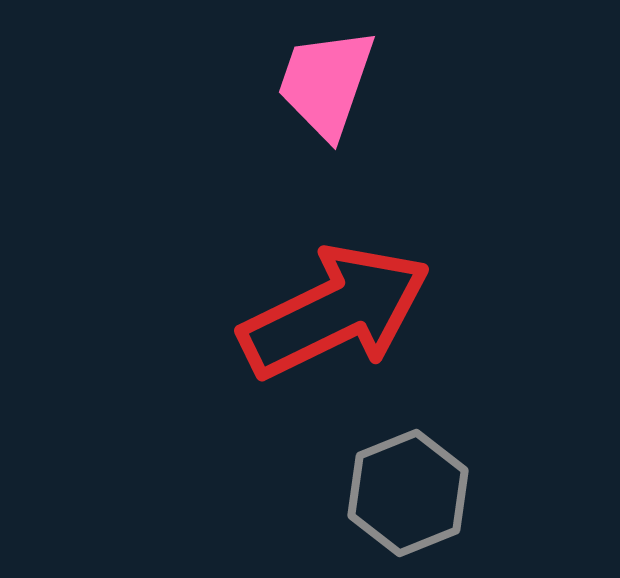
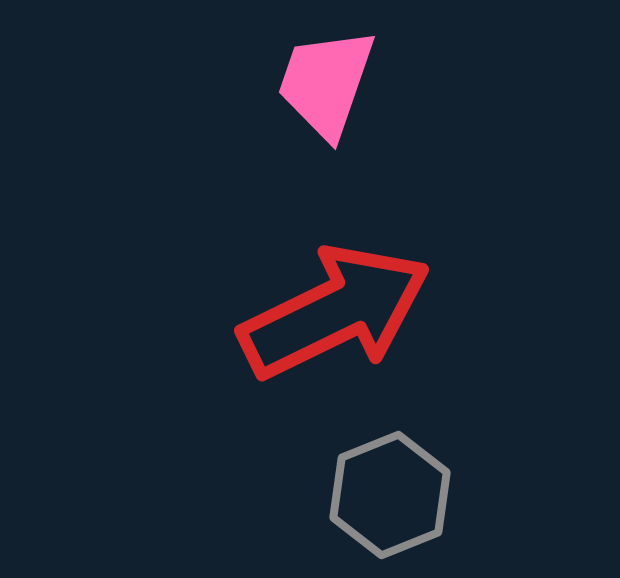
gray hexagon: moved 18 px left, 2 px down
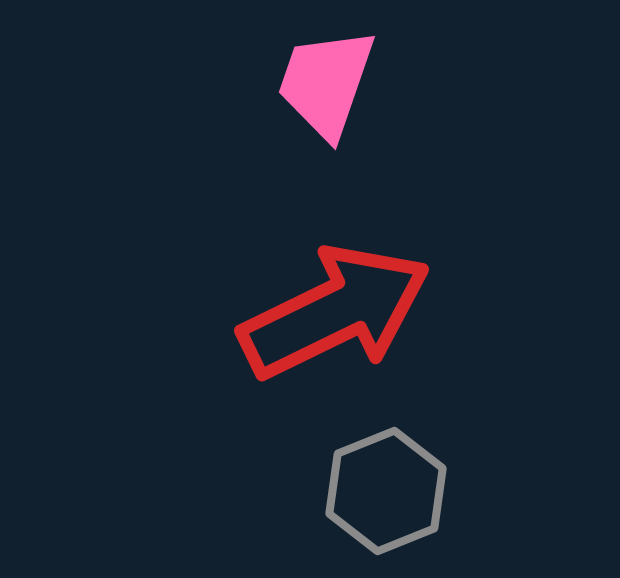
gray hexagon: moved 4 px left, 4 px up
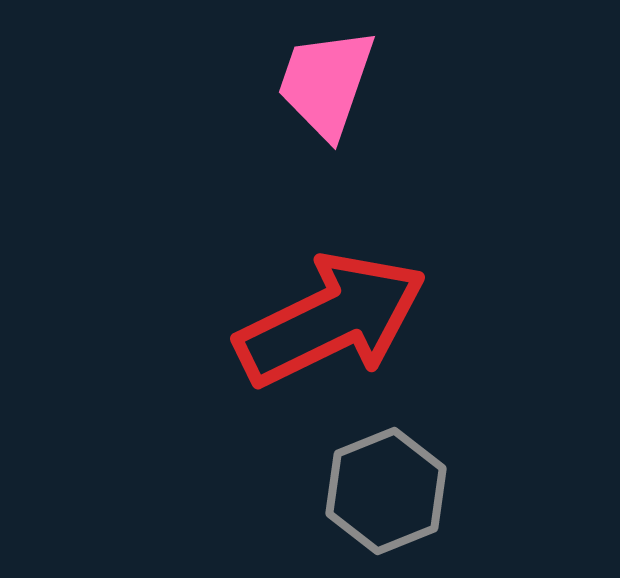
red arrow: moved 4 px left, 8 px down
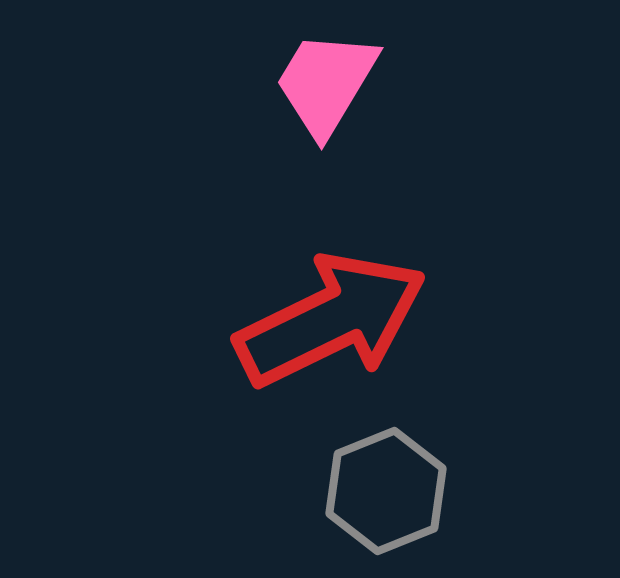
pink trapezoid: rotated 12 degrees clockwise
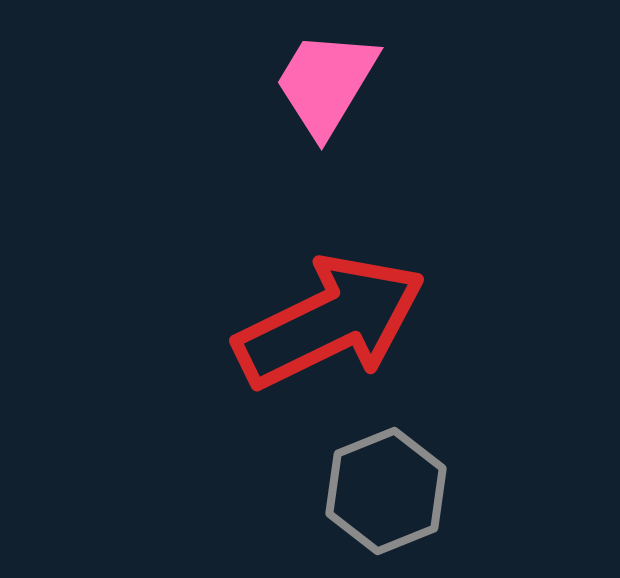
red arrow: moved 1 px left, 2 px down
